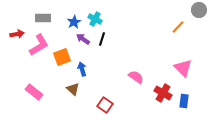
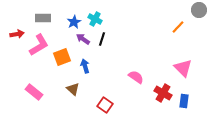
blue arrow: moved 3 px right, 3 px up
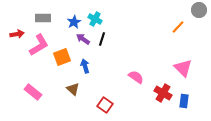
pink rectangle: moved 1 px left
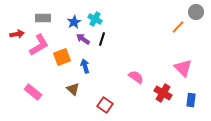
gray circle: moved 3 px left, 2 px down
blue rectangle: moved 7 px right, 1 px up
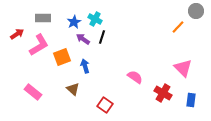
gray circle: moved 1 px up
red arrow: rotated 24 degrees counterclockwise
black line: moved 2 px up
pink semicircle: moved 1 px left
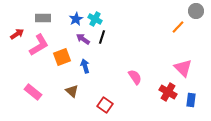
blue star: moved 2 px right, 3 px up
pink semicircle: rotated 21 degrees clockwise
brown triangle: moved 1 px left, 2 px down
red cross: moved 5 px right, 1 px up
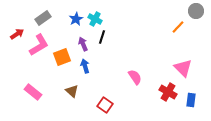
gray rectangle: rotated 35 degrees counterclockwise
purple arrow: moved 5 px down; rotated 32 degrees clockwise
